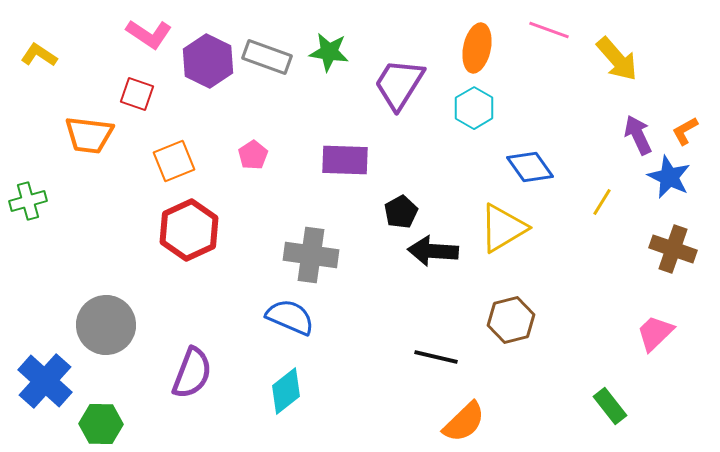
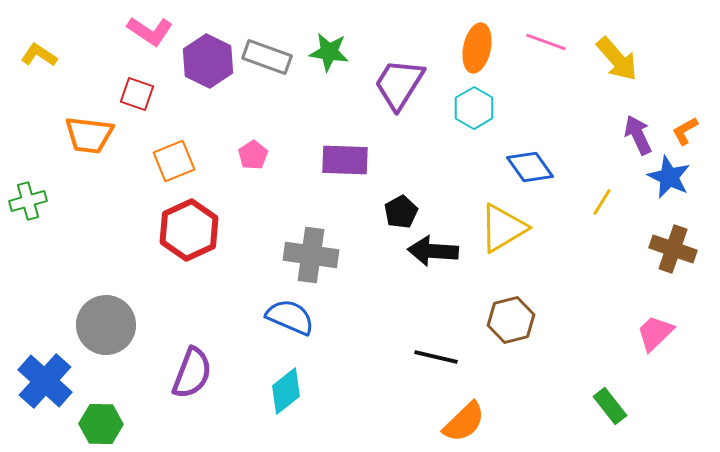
pink line: moved 3 px left, 12 px down
pink L-shape: moved 1 px right, 3 px up
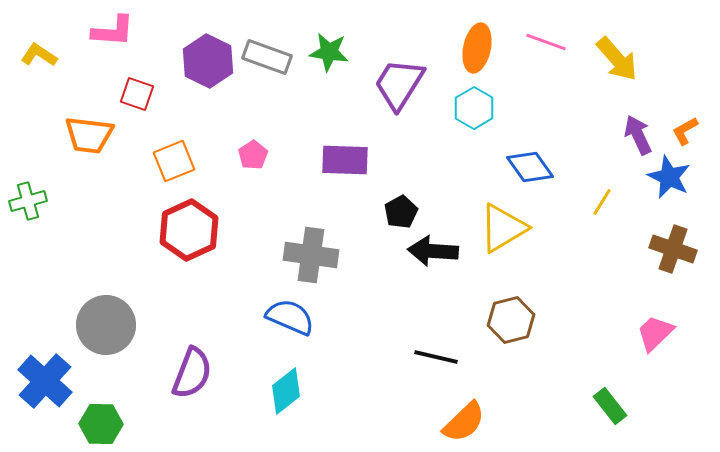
pink L-shape: moved 37 px left; rotated 30 degrees counterclockwise
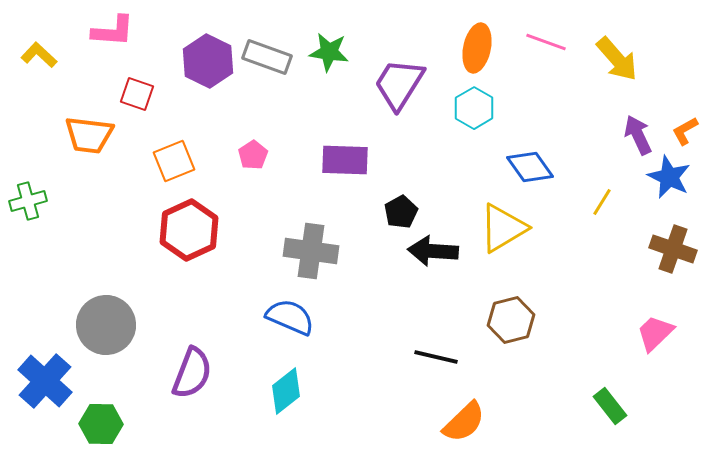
yellow L-shape: rotated 9 degrees clockwise
gray cross: moved 4 px up
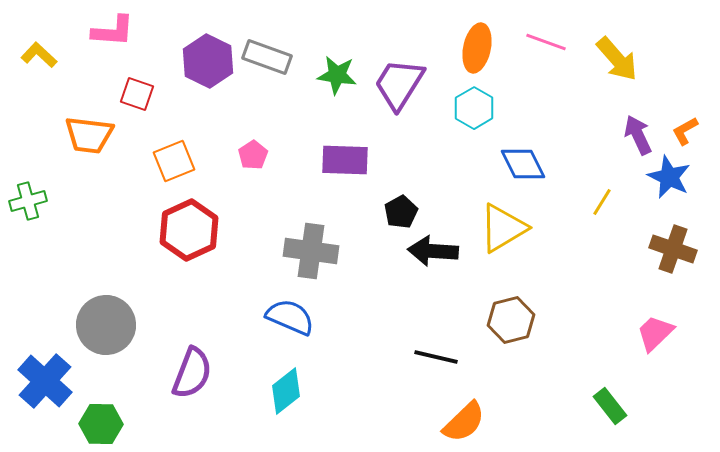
green star: moved 8 px right, 23 px down
blue diamond: moved 7 px left, 3 px up; rotated 9 degrees clockwise
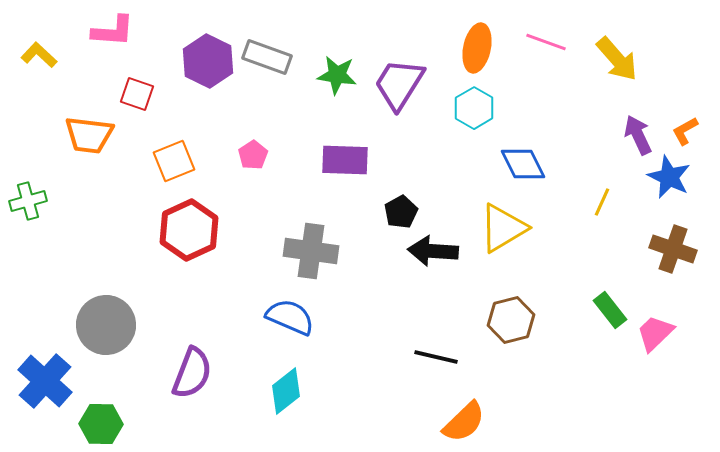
yellow line: rotated 8 degrees counterclockwise
green rectangle: moved 96 px up
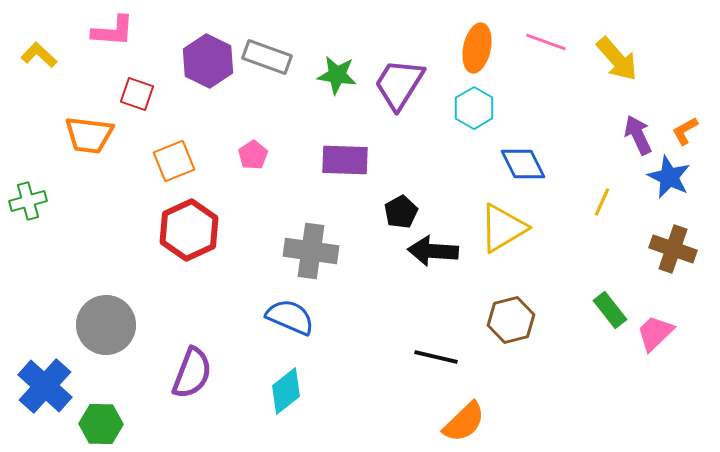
blue cross: moved 5 px down
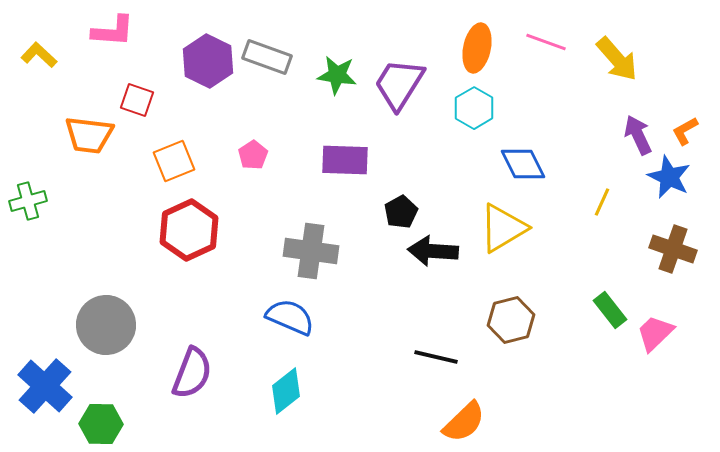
red square: moved 6 px down
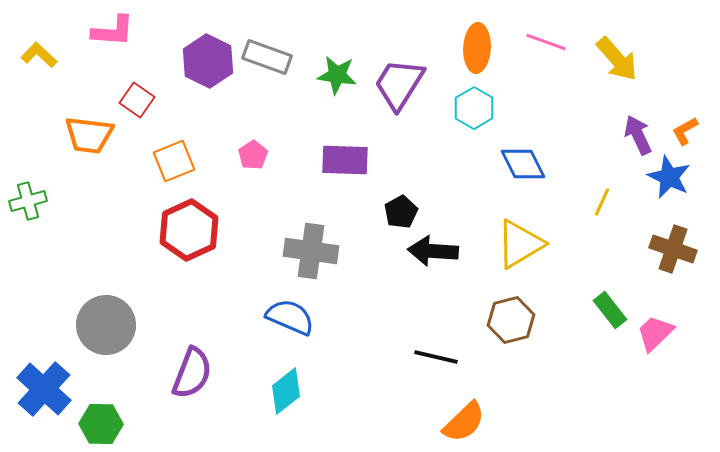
orange ellipse: rotated 9 degrees counterclockwise
red square: rotated 16 degrees clockwise
yellow triangle: moved 17 px right, 16 px down
blue cross: moved 1 px left, 3 px down
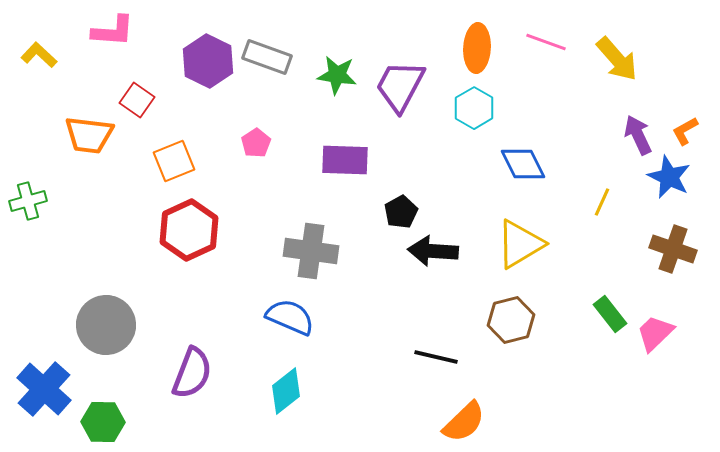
purple trapezoid: moved 1 px right, 2 px down; rotated 4 degrees counterclockwise
pink pentagon: moved 3 px right, 12 px up
green rectangle: moved 4 px down
green hexagon: moved 2 px right, 2 px up
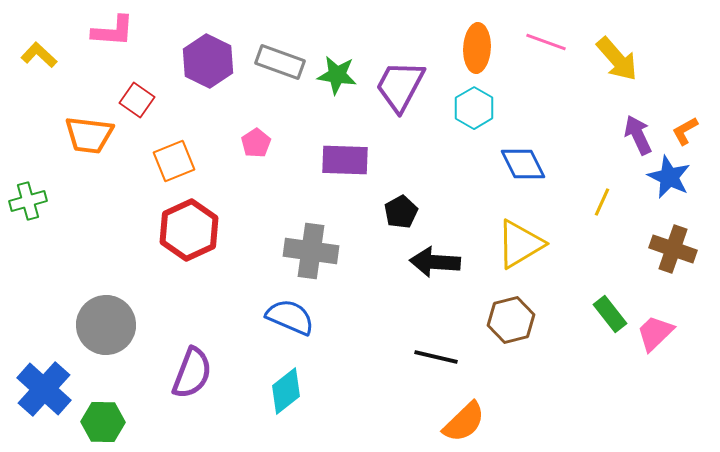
gray rectangle: moved 13 px right, 5 px down
black arrow: moved 2 px right, 11 px down
